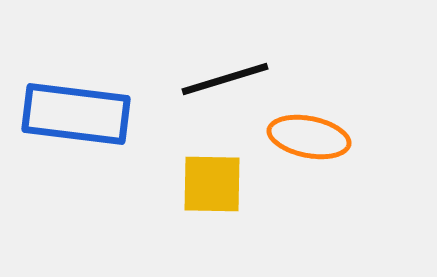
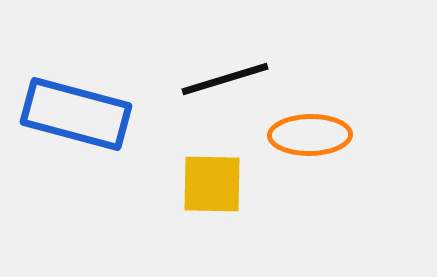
blue rectangle: rotated 8 degrees clockwise
orange ellipse: moved 1 px right, 2 px up; rotated 12 degrees counterclockwise
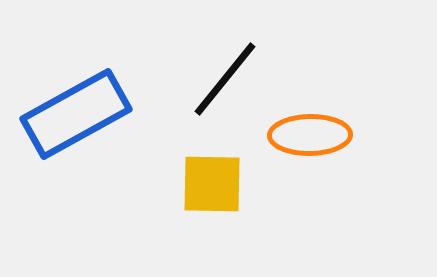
black line: rotated 34 degrees counterclockwise
blue rectangle: rotated 44 degrees counterclockwise
